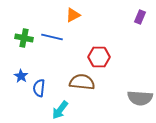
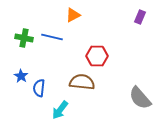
red hexagon: moved 2 px left, 1 px up
gray semicircle: rotated 45 degrees clockwise
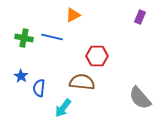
cyan arrow: moved 3 px right, 2 px up
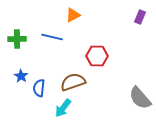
green cross: moved 7 px left, 1 px down; rotated 12 degrees counterclockwise
brown semicircle: moved 9 px left; rotated 25 degrees counterclockwise
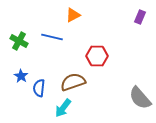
green cross: moved 2 px right, 2 px down; rotated 30 degrees clockwise
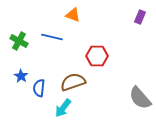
orange triangle: rotated 49 degrees clockwise
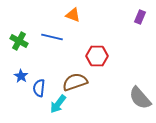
brown semicircle: moved 2 px right
cyan arrow: moved 5 px left, 4 px up
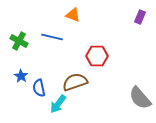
blue semicircle: rotated 18 degrees counterclockwise
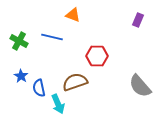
purple rectangle: moved 2 px left, 3 px down
gray semicircle: moved 12 px up
cyan arrow: rotated 60 degrees counterclockwise
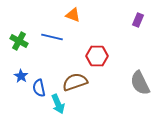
gray semicircle: moved 3 px up; rotated 15 degrees clockwise
